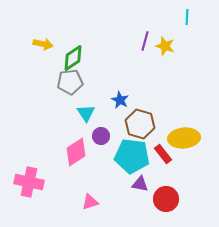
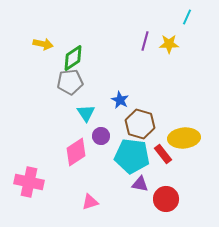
cyan line: rotated 21 degrees clockwise
yellow star: moved 4 px right, 2 px up; rotated 18 degrees counterclockwise
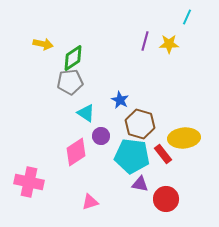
cyan triangle: rotated 24 degrees counterclockwise
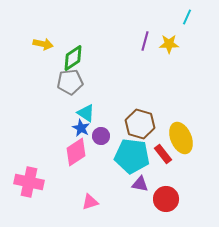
blue star: moved 39 px left, 28 px down
yellow ellipse: moved 3 px left; rotated 72 degrees clockwise
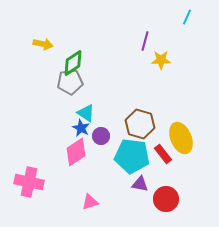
yellow star: moved 8 px left, 16 px down
green diamond: moved 5 px down
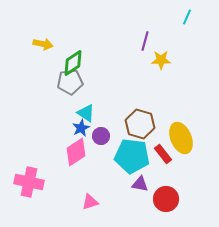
blue star: rotated 18 degrees clockwise
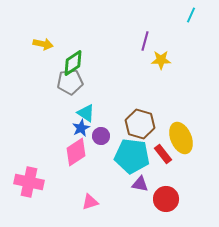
cyan line: moved 4 px right, 2 px up
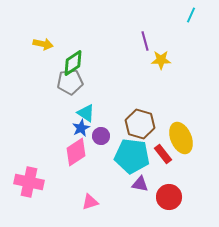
purple line: rotated 30 degrees counterclockwise
red circle: moved 3 px right, 2 px up
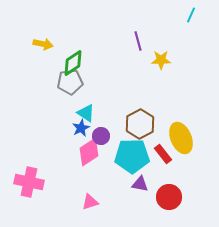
purple line: moved 7 px left
brown hexagon: rotated 16 degrees clockwise
pink diamond: moved 13 px right
cyan pentagon: rotated 8 degrees counterclockwise
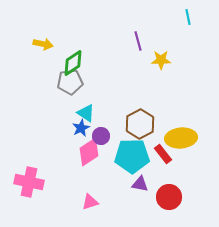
cyan line: moved 3 px left, 2 px down; rotated 35 degrees counterclockwise
yellow ellipse: rotated 72 degrees counterclockwise
